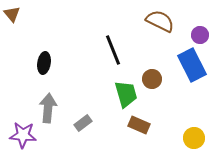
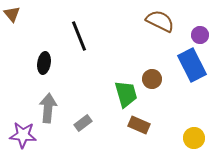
black line: moved 34 px left, 14 px up
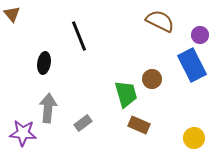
purple star: moved 2 px up
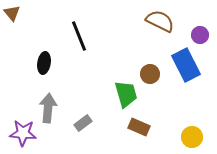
brown triangle: moved 1 px up
blue rectangle: moved 6 px left
brown circle: moved 2 px left, 5 px up
brown rectangle: moved 2 px down
yellow circle: moved 2 px left, 1 px up
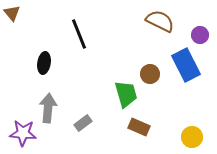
black line: moved 2 px up
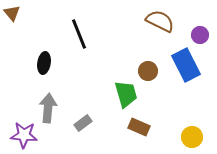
brown circle: moved 2 px left, 3 px up
purple star: moved 1 px right, 2 px down
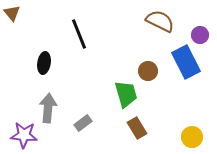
blue rectangle: moved 3 px up
brown rectangle: moved 2 px left, 1 px down; rotated 35 degrees clockwise
